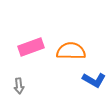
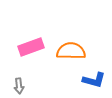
blue L-shape: rotated 15 degrees counterclockwise
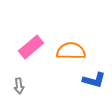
pink rectangle: rotated 20 degrees counterclockwise
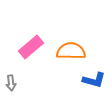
gray arrow: moved 8 px left, 3 px up
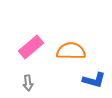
gray arrow: moved 17 px right
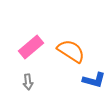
orange semicircle: rotated 32 degrees clockwise
gray arrow: moved 1 px up
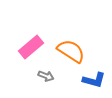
gray arrow: moved 18 px right, 6 px up; rotated 63 degrees counterclockwise
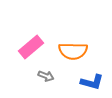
orange semicircle: moved 2 px right; rotated 148 degrees clockwise
blue L-shape: moved 2 px left, 2 px down
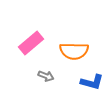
pink rectangle: moved 4 px up
orange semicircle: moved 1 px right
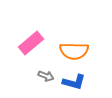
blue L-shape: moved 18 px left
